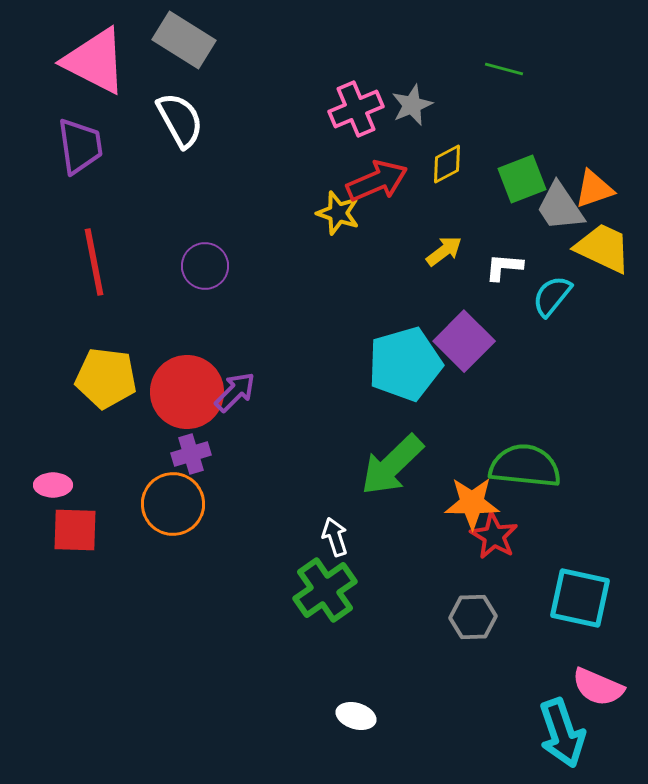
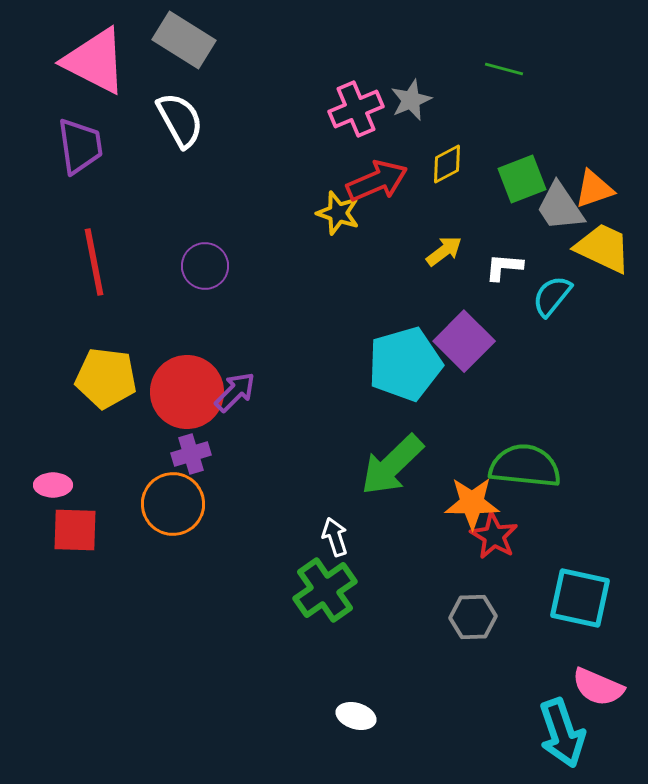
gray star: moved 1 px left, 5 px up
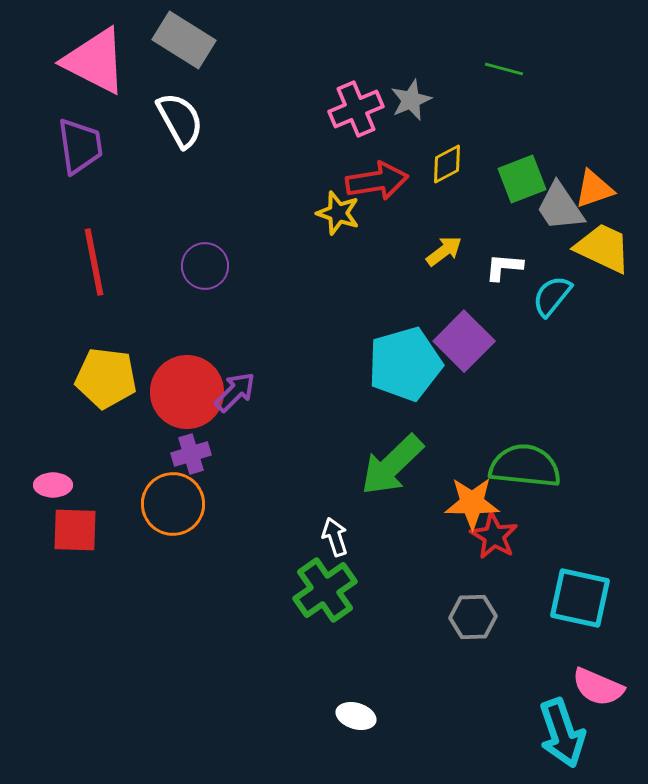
red arrow: rotated 14 degrees clockwise
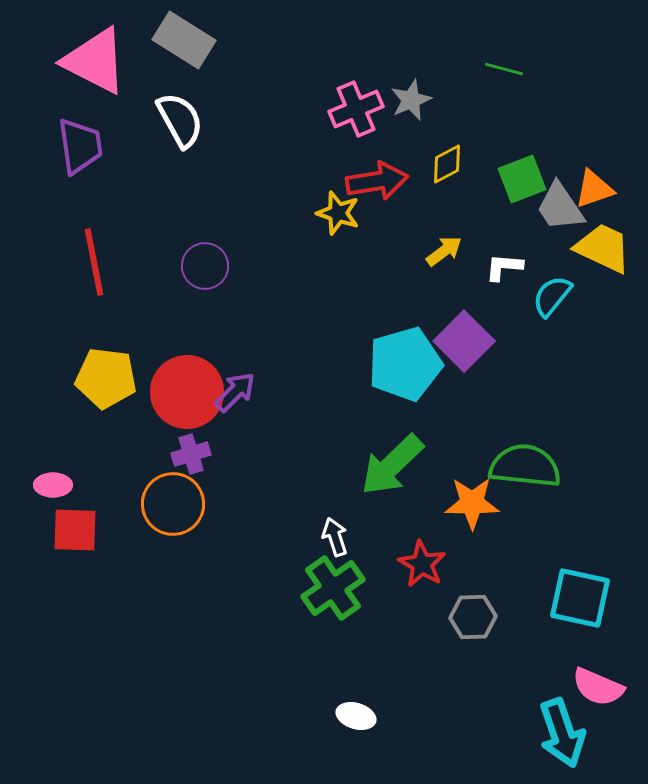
red star: moved 72 px left, 28 px down
green cross: moved 8 px right, 2 px up
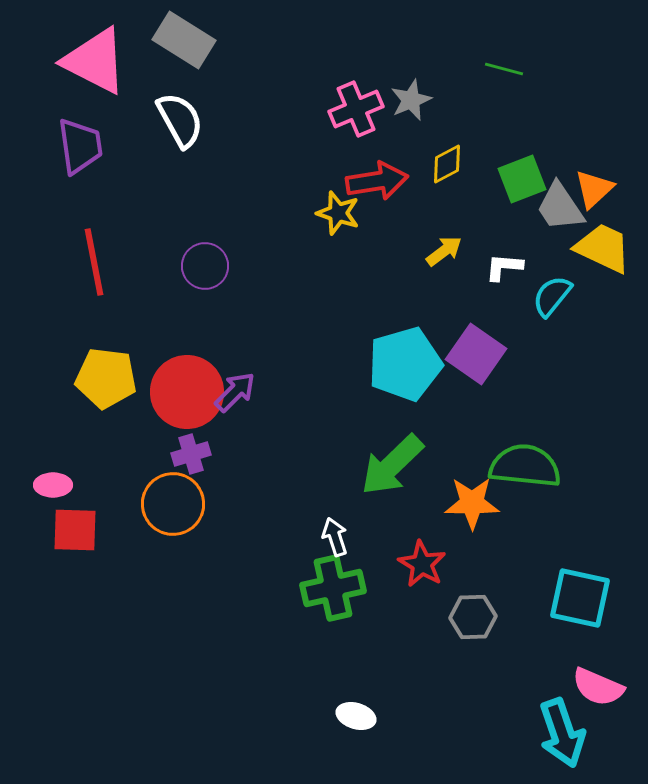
orange triangle: rotated 24 degrees counterclockwise
purple square: moved 12 px right, 13 px down; rotated 10 degrees counterclockwise
green cross: rotated 22 degrees clockwise
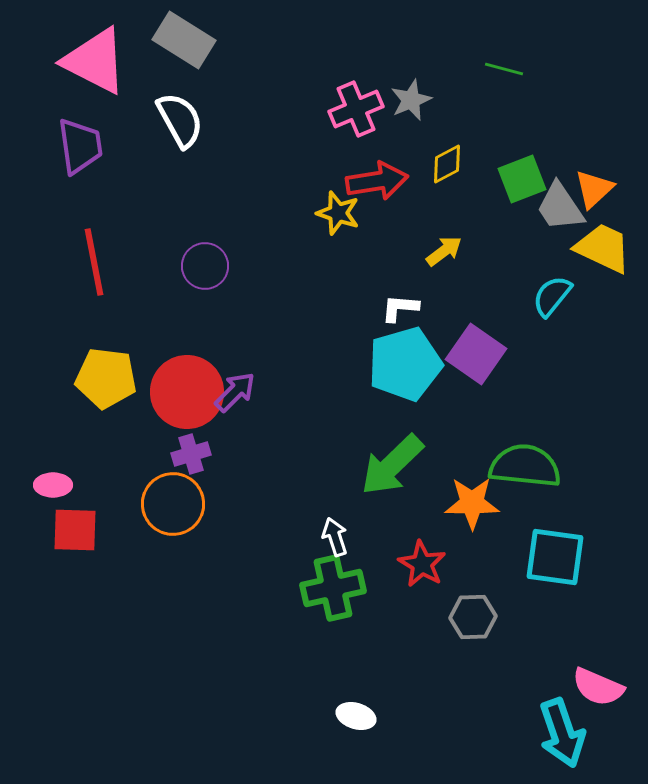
white L-shape: moved 104 px left, 41 px down
cyan square: moved 25 px left, 41 px up; rotated 4 degrees counterclockwise
